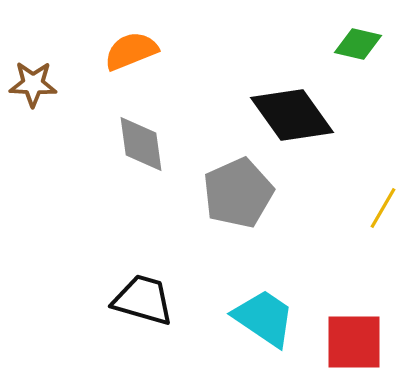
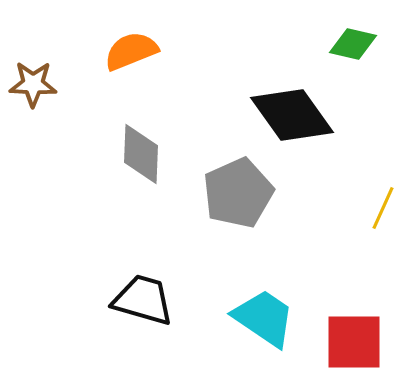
green diamond: moved 5 px left
gray diamond: moved 10 px down; rotated 10 degrees clockwise
yellow line: rotated 6 degrees counterclockwise
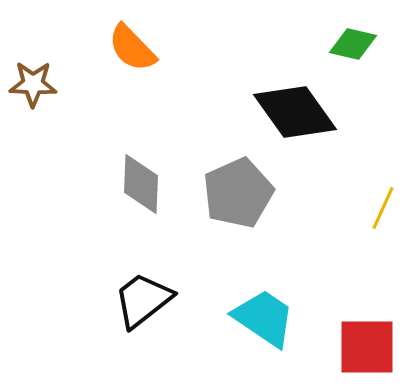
orange semicircle: moved 1 px right, 3 px up; rotated 112 degrees counterclockwise
black diamond: moved 3 px right, 3 px up
gray diamond: moved 30 px down
black trapezoid: rotated 54 degrees counterclockwise
red square: moved 13 px right, 5 px down
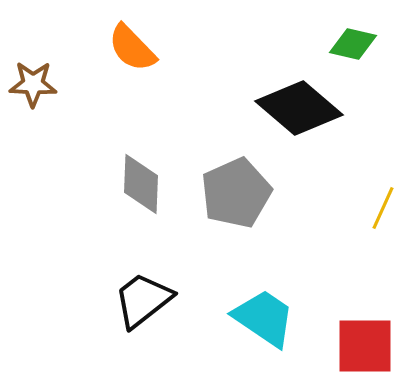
black diamond: moved 4 px right, 4 px up; rotated 14 degrees counterclockwise
gray pentagon: moved 2 px left
red square: moved 2 px left, 1 px up
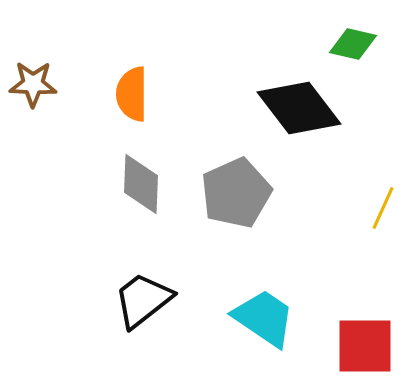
orange semicircle: moved 46 px down; rotated 44 degrees clockwise
black diamond: rotated 12 degrees clockwise
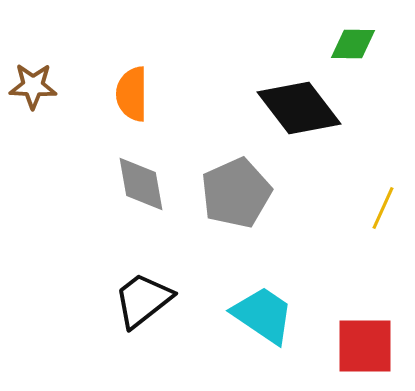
green diamond: rotated 12 degrees counterclockwise
brown star: moved 2 px down
gray diamond: rotated 12 degrees counterclockwise
cyan trapezoid: moved 1 px left, 3 px up
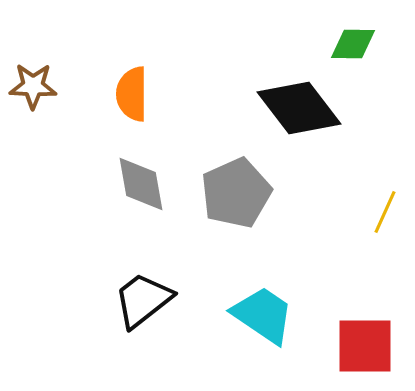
yellow line: moved 2 px right, 4 px down
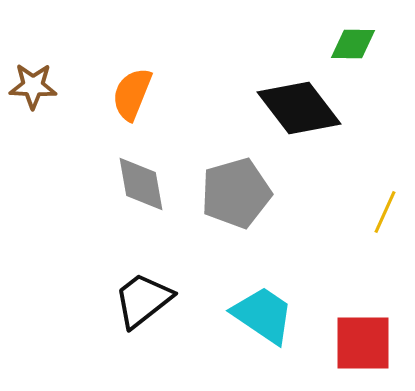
orange semicircle: rotated 22 degrees clockwise
gray pentagon: rotated 8 degrees clockwise
red square: moved 2 px left, 3 px up
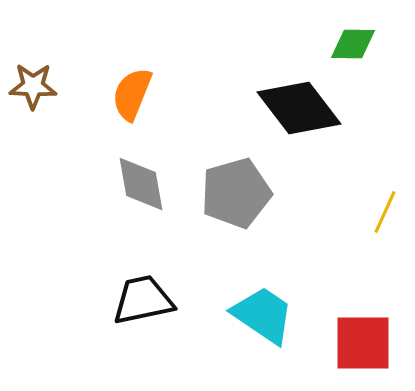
black trapezoid: rotated 26 degrees clockwise
